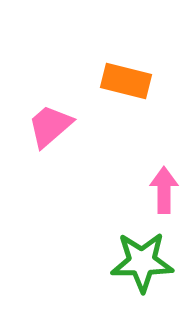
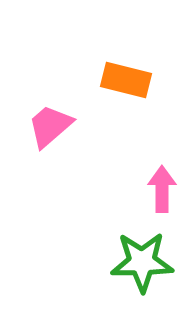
orange rectangle: moved 1 px up
pink arrow: moved 2 px left, 1 px up
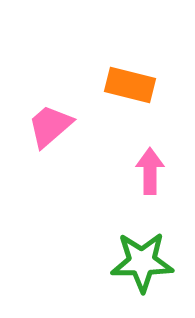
orange rectangle: moved 4 px right, 5 px down
pink arrow: moved 12 px left, 18 px up
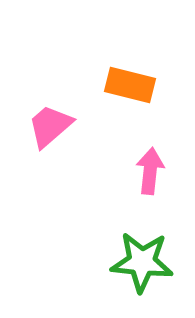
pink arrow: rotated 6 degrees clockwise
green star: rotated 6 degrees clockwise
